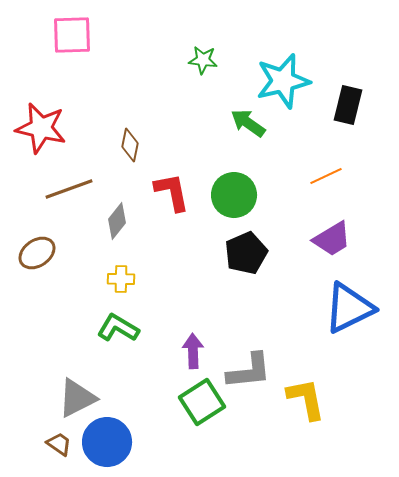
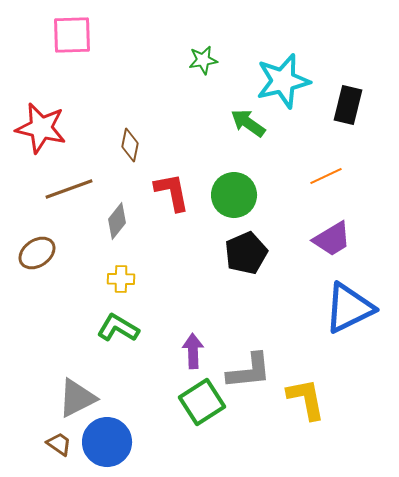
green star: rotated 16 degrees counterclockwise
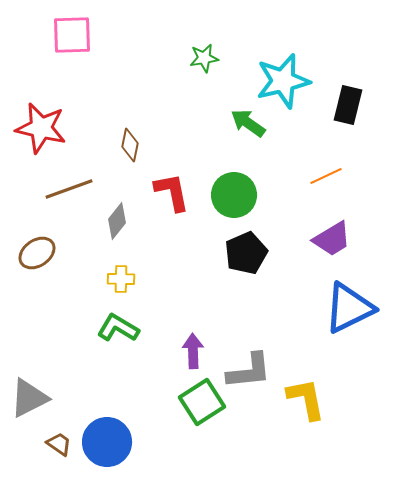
green star: moved 1 px right, 2 px up
gray triangle: moved 48 px left
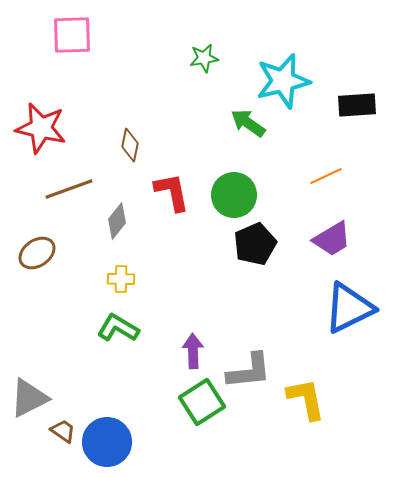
black rectangle: moved 9 px right; rotated 72 degrees clockwise
black pentagon: moved 9 px right, 9 px up
brown trapezoid: moved 4 px right, 13 px up
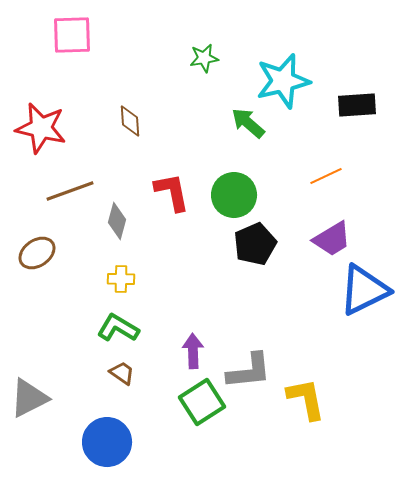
green arrow: rotated 6 degrees clockwise
brown diamond: moved 24 px up; rotated 16 degrees counterclockwise
brown line: moved 1 px right, 2 px down
gray diamond: rotated 24 degrees counterclockwise
blue triangle: moved 15 px right, 18 px up
brown trapezoid: moved 59 px right, 58 px up
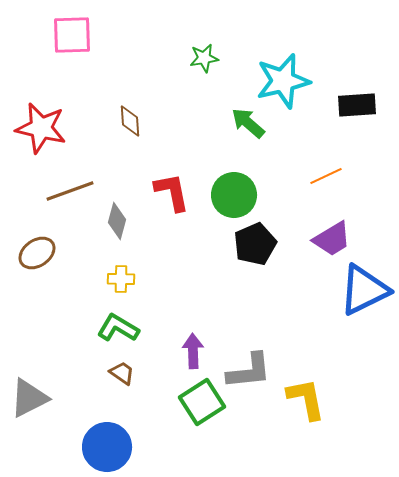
blue circle: moved 5 px down
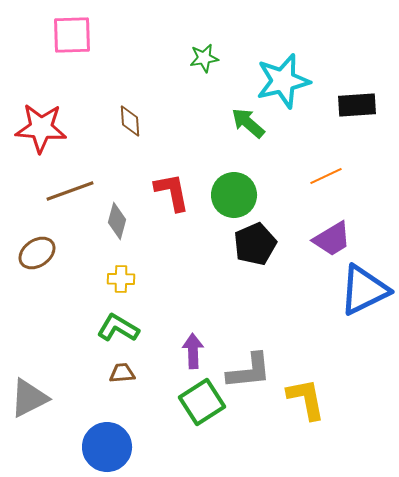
red star: rotated 9 degrees counterclockwise
brown trapezoid: rotated 40 degrees counterclockwise
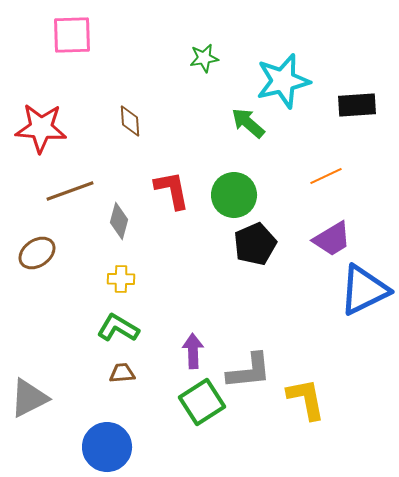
red L-shape: moved 2 px up
gray diamond: moved 2 px right
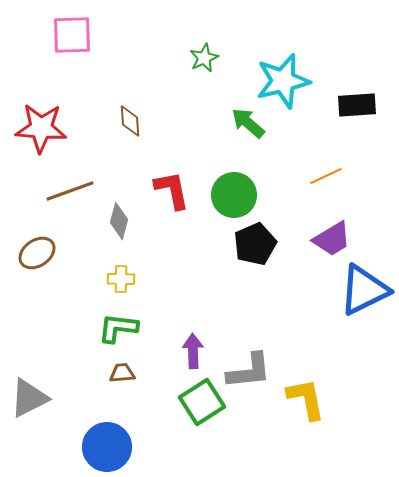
green star: rotated 16 degrees counterclockwise
green L-shape: rotated 24 degrees counterclockwise
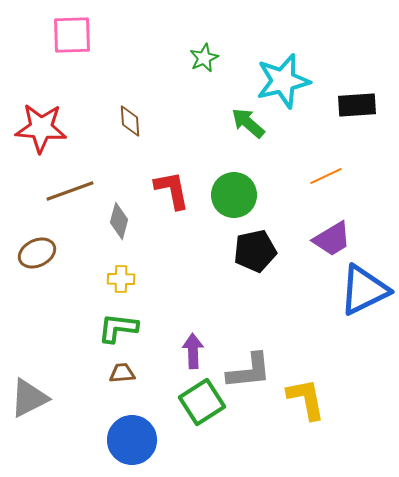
black pentagon: moved 7 px down; rotated 12 degrees clockwise
brown ellipse: rotated 9 degrees clockwise
blue circle: moved 25 px right, 7 px up
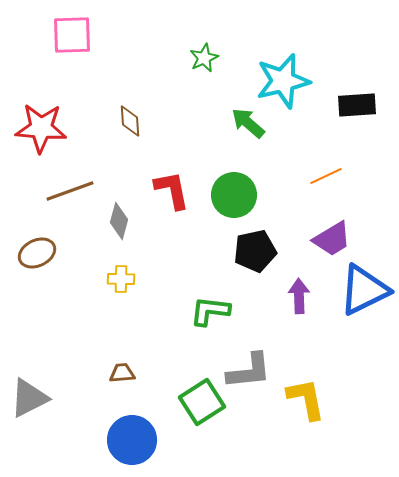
green L-shape: moved 92 px right, 17 px up
purple arrow: moved 106 px right, 55 px up
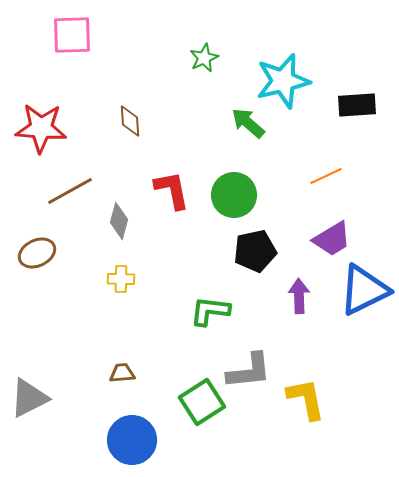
brown line: rotated 9 degrees counterclockwise
